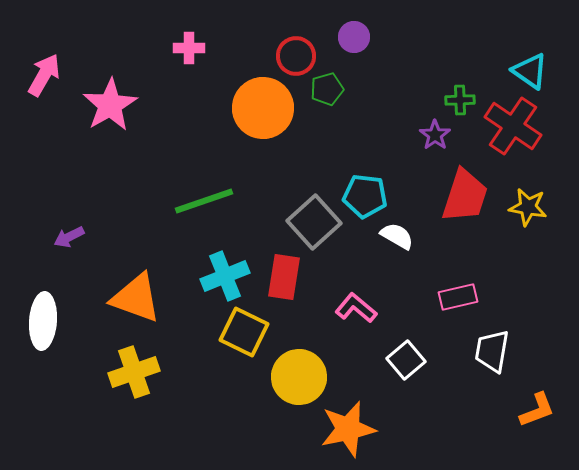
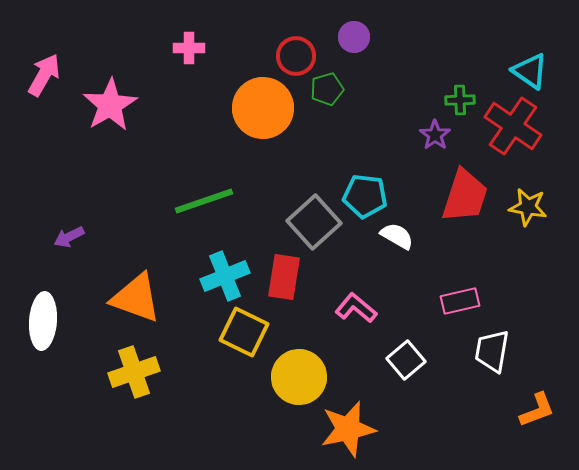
pink rectangle: moved 2 px right, 4 px down
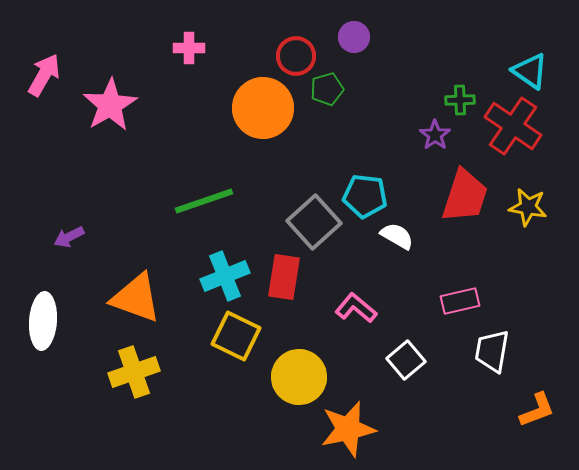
yellow square: moved 8 px left, 4 px down
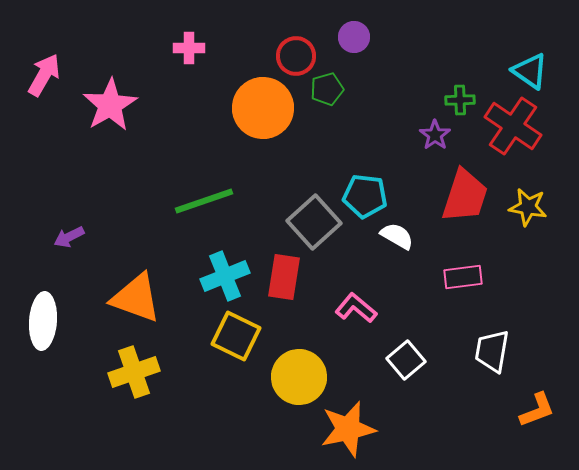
pink rectangle: moved 3 px right, 24 px up; rotated 6 degrees clockwise
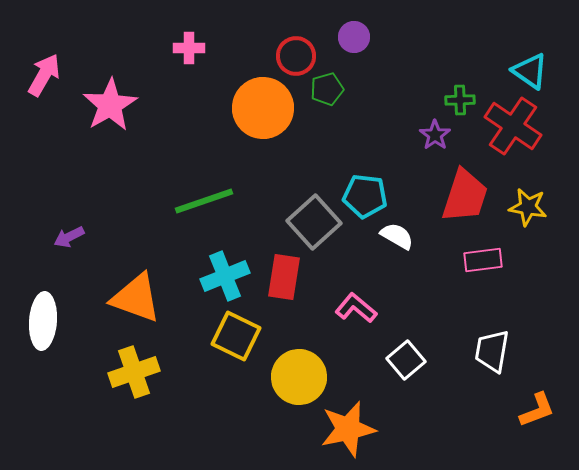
pink rectangle: moved 20 px right, 17 px up
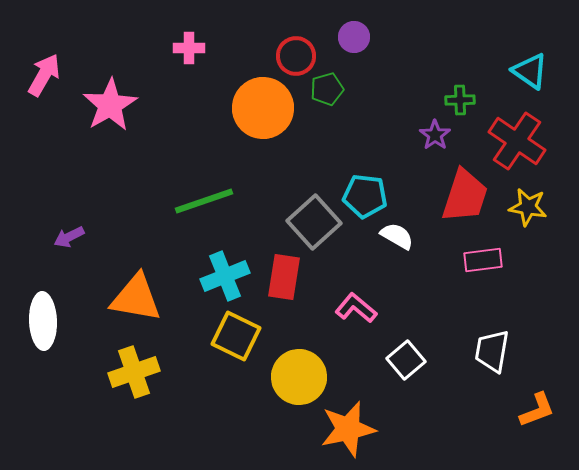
red cross: moved 4 px right, 15 px down
orange triangle: rotated 10 degrees counterclockwise
white ellipse: rotated 6 degrees counterclockwise
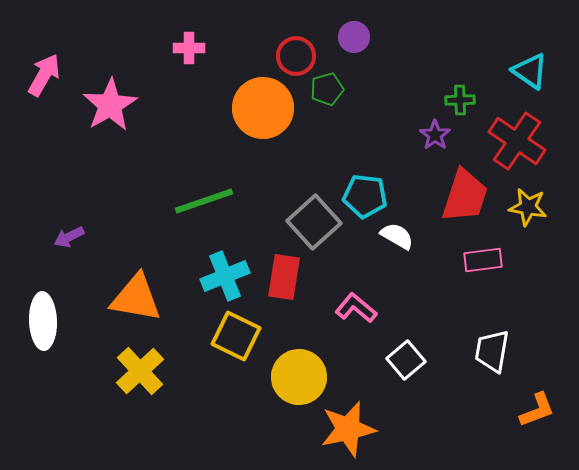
yellow cross: moved 6 px right, 1 px up; rotated 24 degrees counterclockwise
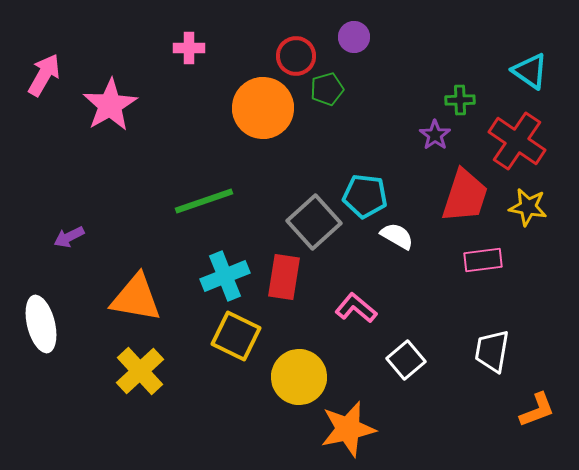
white ellipse: moved 2 px left, 3 px down; rotated 12 degrees counterclockwise
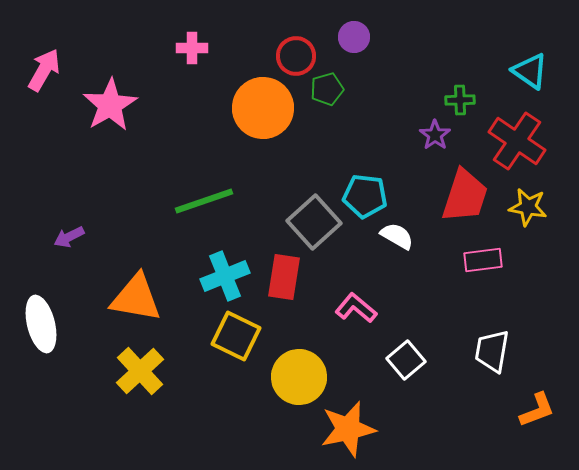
pink cross: moved 3 px right
pink arrow: moved 5 px up
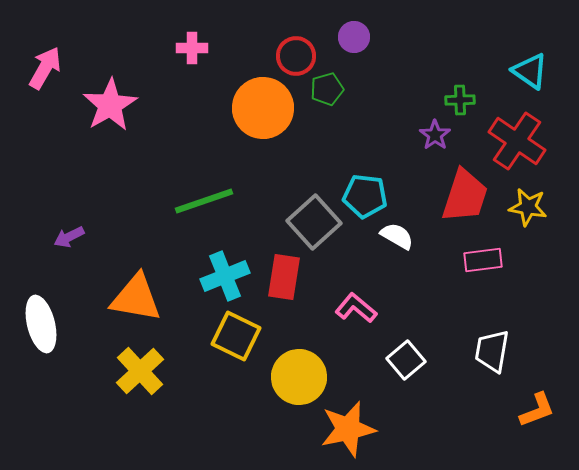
pink arrow: moved 1 px right, 2 px up
